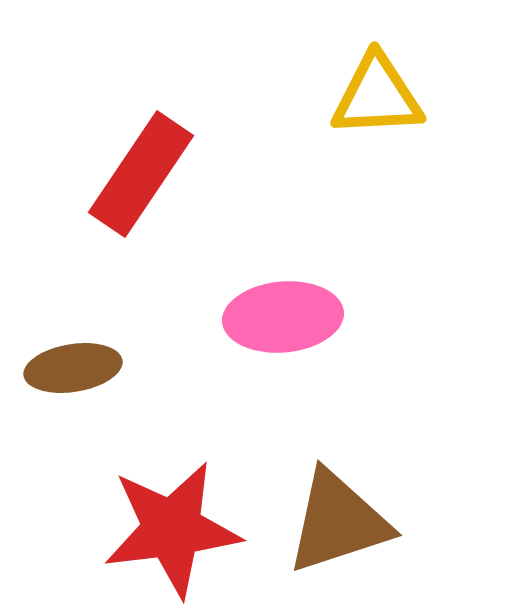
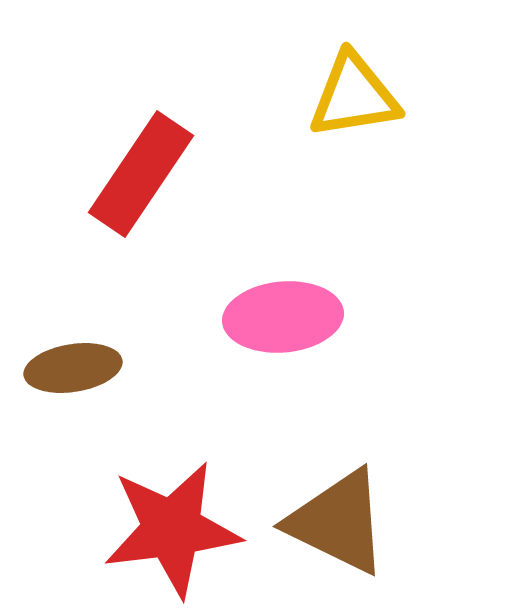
yellow triangle: moved 23 px left; rotated 6 degrees counterclockwise
brown triangle: rotated 44 degrees clockwise
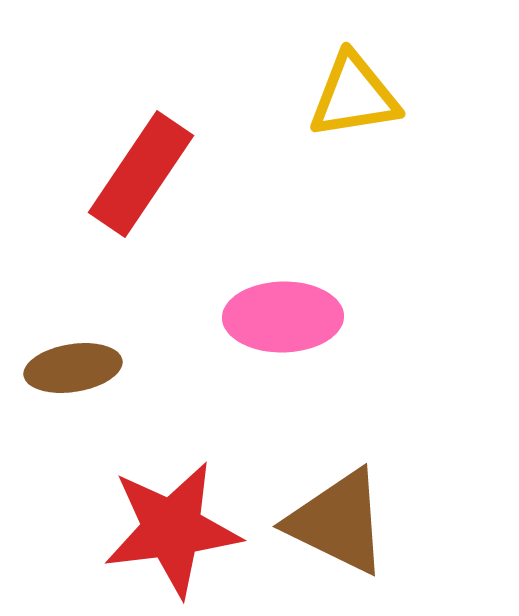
pink ellipse: rotated 4 degrees clockwise
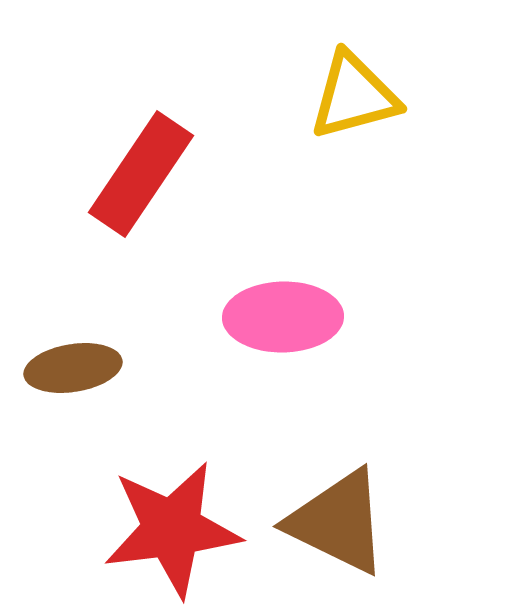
yellow triangle: rotated 6 degrees counterclockwise
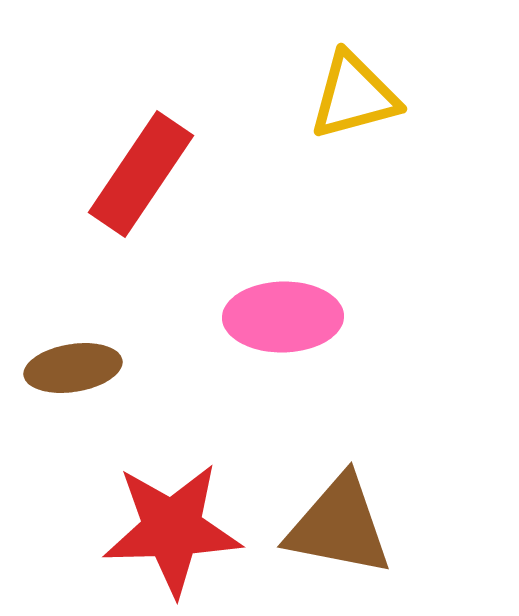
brown triangle: moved 1 px right, 4 px down; rotated 15 degrees counterclockwise
red star: rotated 5 degrees clockwise
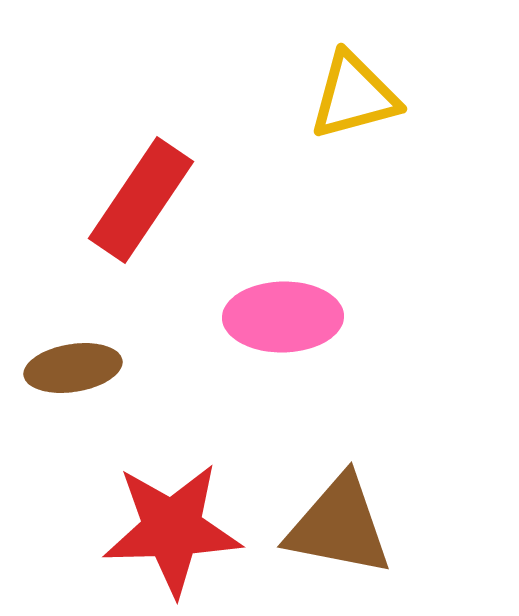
red rectangle: moved 26 px down
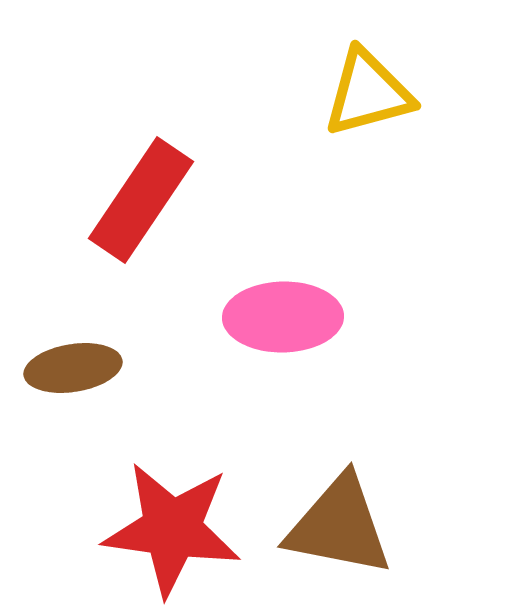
yellow triangle: moved 14 px right, 3 px up
red star: rotated 10 degrees clockwise
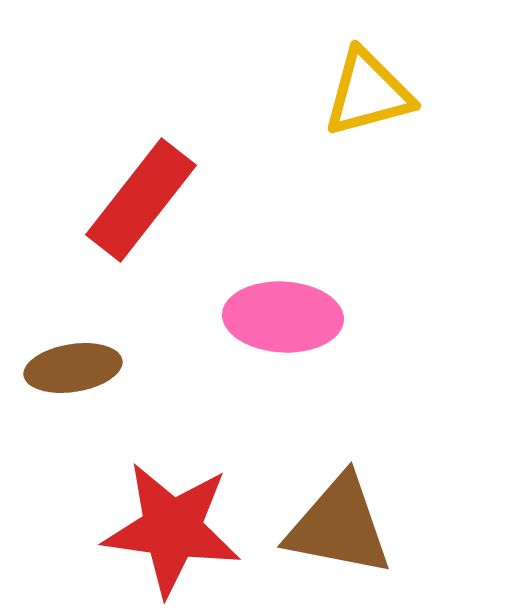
red rectangle: rotated 4 degrees clockwise
pink ellipse: rotated 4 degrees clockwise
